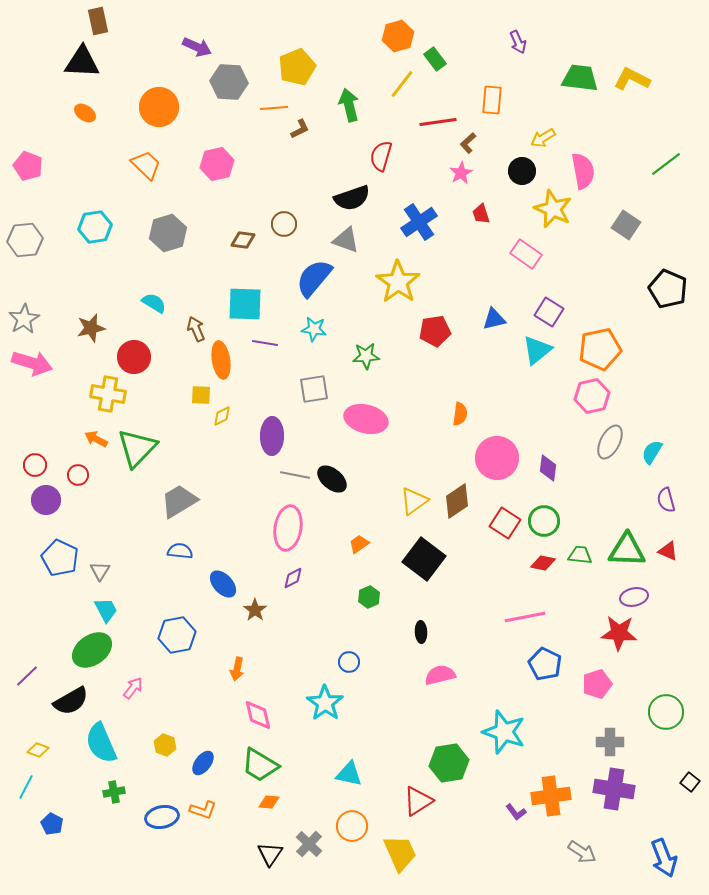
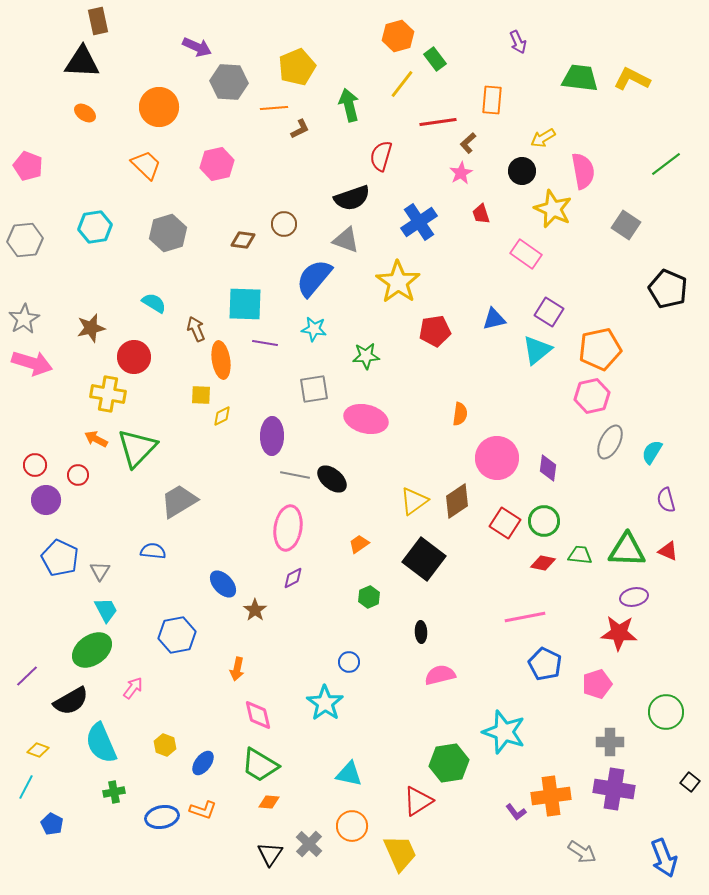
blue semicircle at (180, 551): moved 27 px left
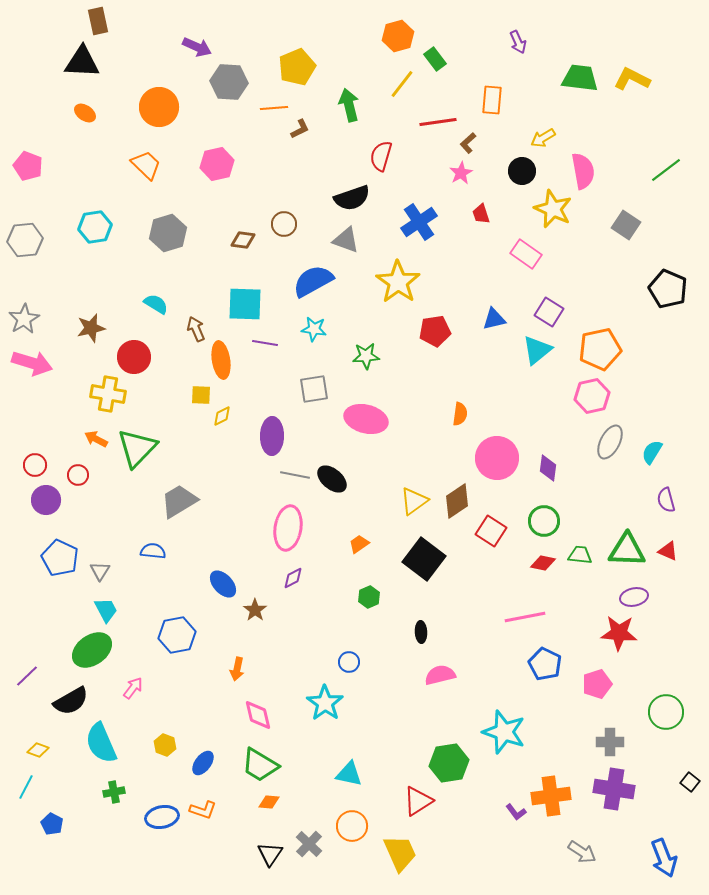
green line at (666, 164): moved 6 px down
blue semicircle at (314, 278): moved 1 px left, 3 px down; rotated 21 degrees clockwise
cyan semicircle at (154, 303): moved 2 px right, 1 px down
red square at (505, 523): moved 14 px left, 8 px down
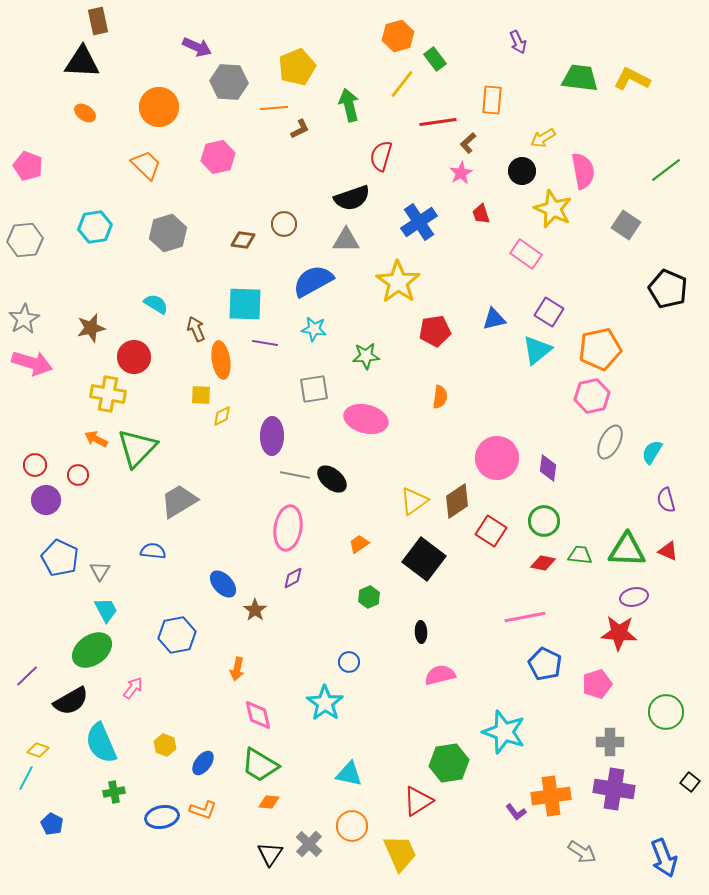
pink hexagon at (217, 164): moved 1 px right, 7 px up
gray triangle at (346, 240): rotated 20 degrees counterclockwise
orange semicircle at (460, 414): moved 20 px left, 17 px up
cyan line at (26, 787): moved 9 px up
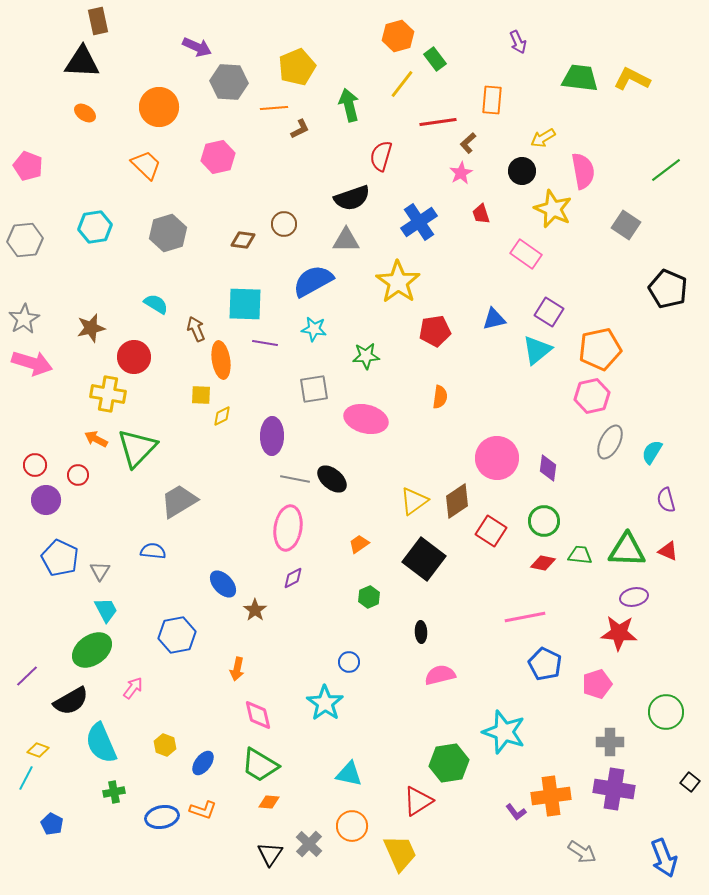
gray line at (295, 475): moved 4 px down
